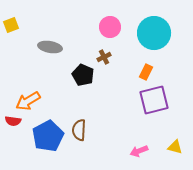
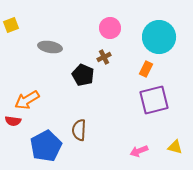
pink circle: moved 1 px down
cyan circle: moved 5 px right, 4 px down
orange rectangle: moved 3 px up
orange arrow: moved 1 px left, 1 px up
blue pentagon: moved 2 px left, 10 px down
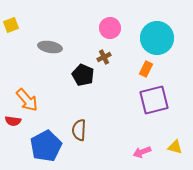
cyan circle: moved 2 px left, 1 px down
orange arrow: rotated 100 degrees counterclockwise
pink arrow: moved 3 px right, 1 px down
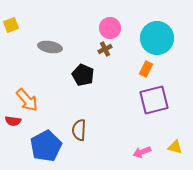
brown cross: moved 1 px right, 8 px up
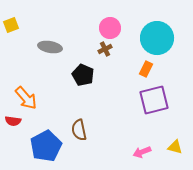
orange arrow: moved 1 px left, 2 px up
brown semicircle: rotated 15 degrees counterclockwise
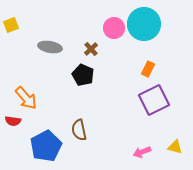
pink circle: moved 4 px right
cyan circle: moved 13 px left, 14 px up
brown cross: moved 14 px left; rotated 16 degrees counterclockwise
orange rectangle: moved 2 px right
purple square: rotated 12 degrees counterclockwise
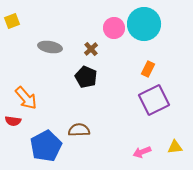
yellow square: moved 1 px right, 4 px up
black pentagon: moved 3 px right, 2 px down
brown semicircle: rotated 100 degrees clockwise
yellow triangle: rotated 21 degrees counterclockwise
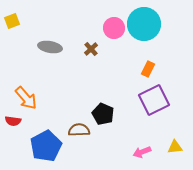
black pentagon: moved 17 px right, 37 px down
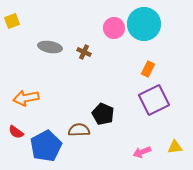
brown cross: moved 7 px left, 3 px down; rotated 24 degrees counterclockwise
orange arrow: rotated 120 degrees clockwise
red semicircle: moved 3 px right, 11 px down; rotated 28 degrees clockwise
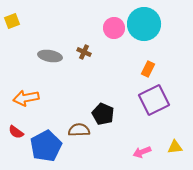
gray ellipse: moved 9 px down
